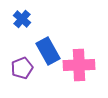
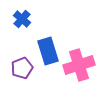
blue rectangle: rotated 12 degrees clockwise
pink cross: rotated 16 degrees counterclockwise
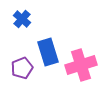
blue rectangle: moved 1 px down
pink cross: moved 2 px right
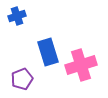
blue cross: moved 5 px left, 3 px up; rotated 30 degrees clockwise
purple pentagon: moved 11 px down
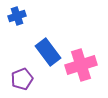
blue rectangle: rotated 20 degrees counterclockwise
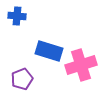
blue cross: rotated 24 degrees clockwise
blue rectangle: moved 1 px right, 1 px up; rotated 36 degrees counterclockwise
